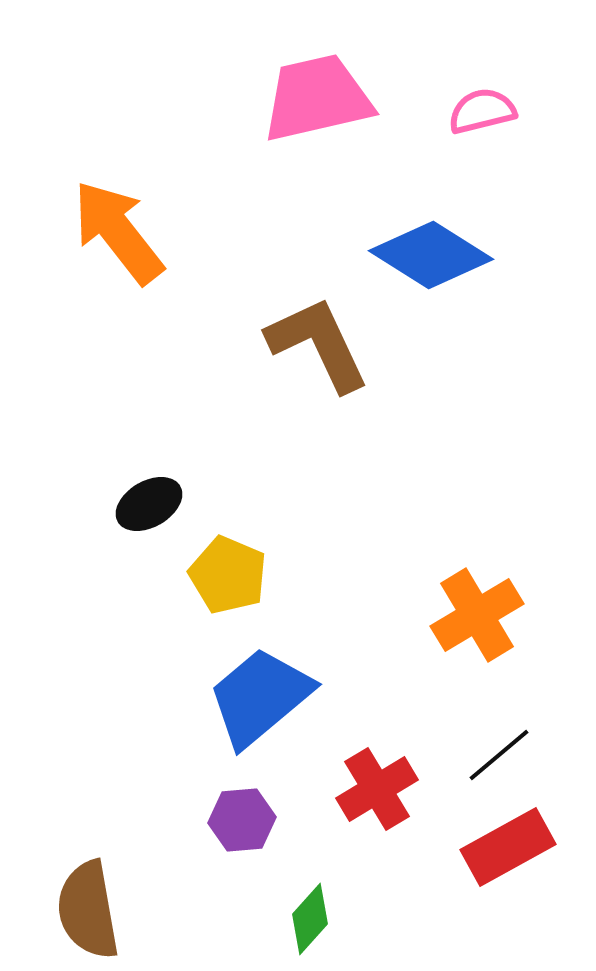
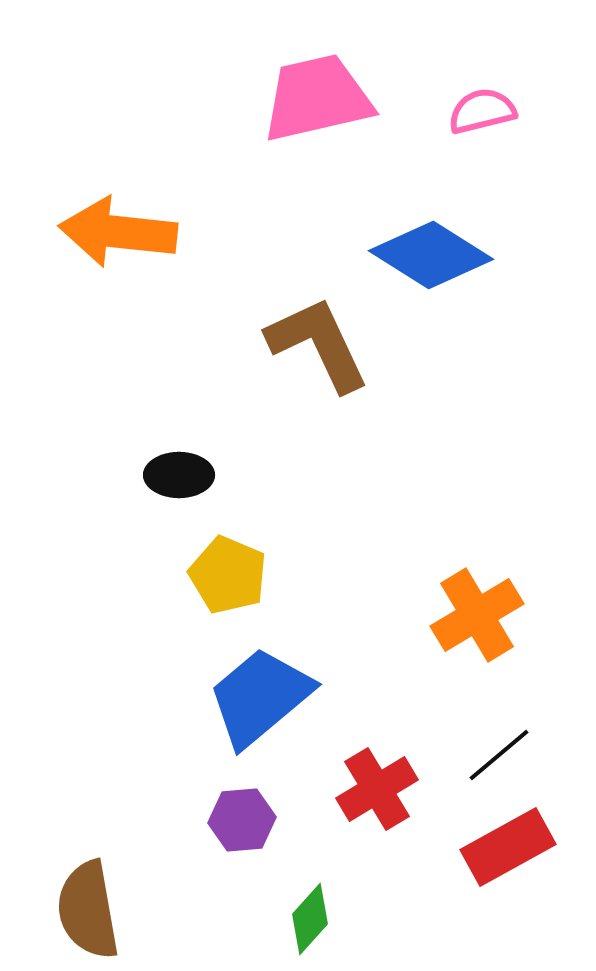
orange arrow: rotated 46 degrees counterclockwise
black ellipse: moved 30 px right, 29 px up; rotated 30 degrees clockwise
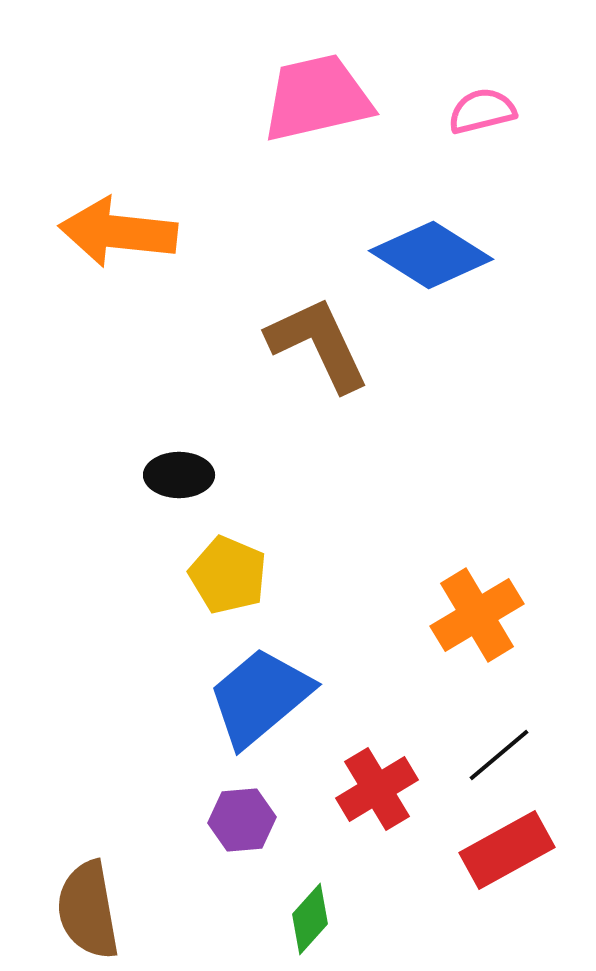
red rectangle: moved 1 px left, 3 px down
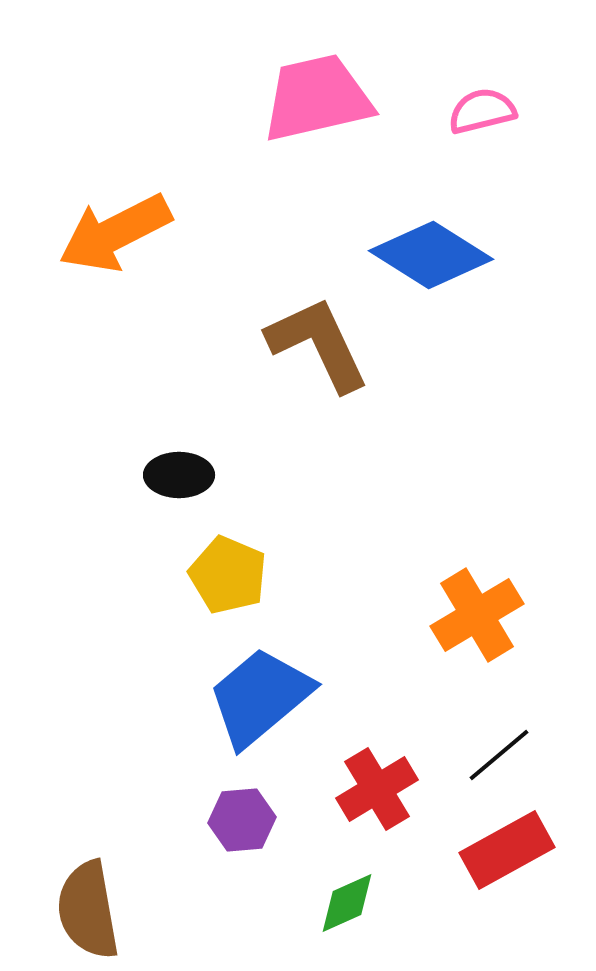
orange arrow: moved 3 px left, 1 px down; rotated 33 degrees counterclockwise
green diamond: moved 37 px right, 16 px up; rotated 24 degrees clockwise
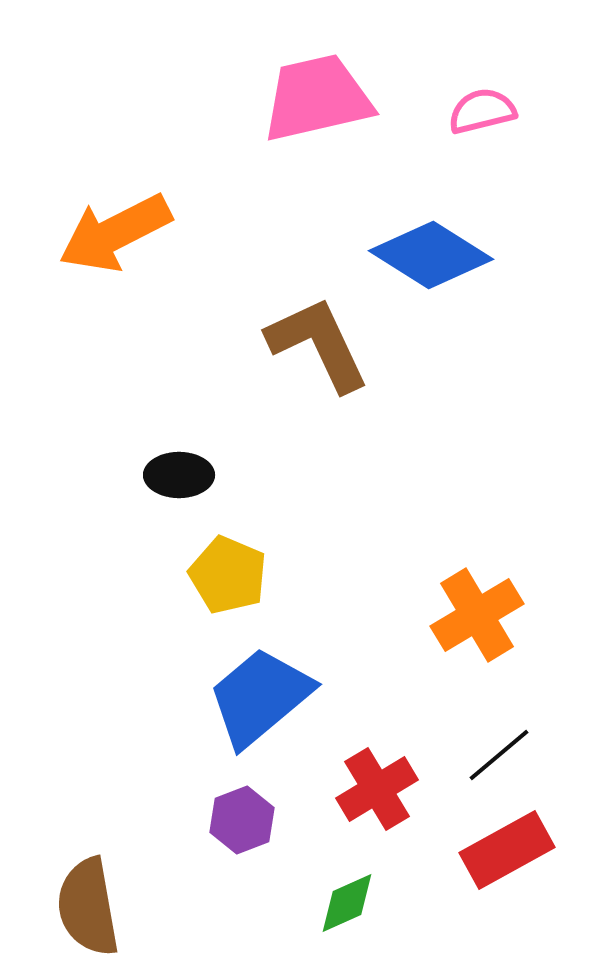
purple hexagon: rotated 16 degrees counterclockwise
brown semicircle: moved 3 px up
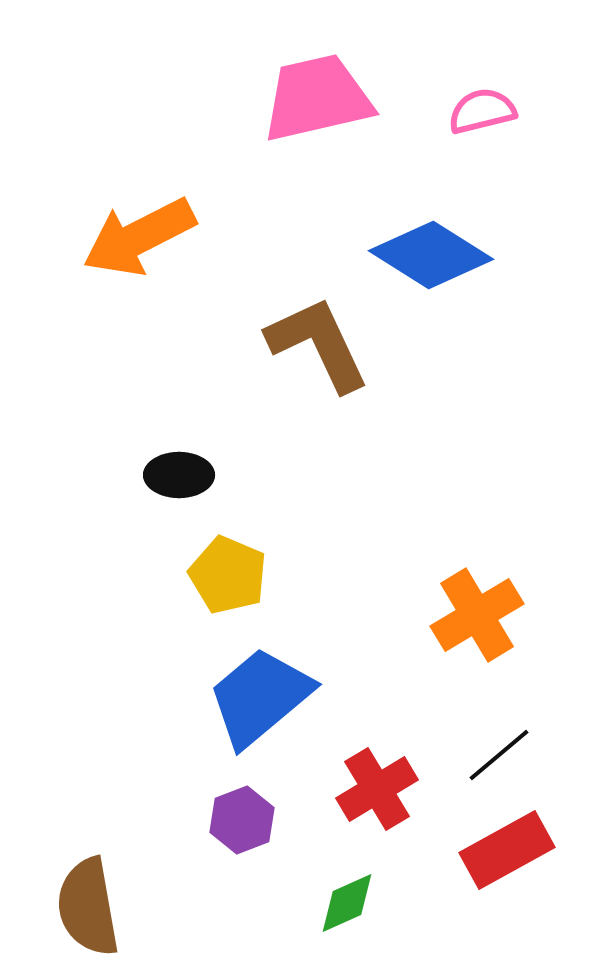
orange arrow: moved 24 px right, 4 px down
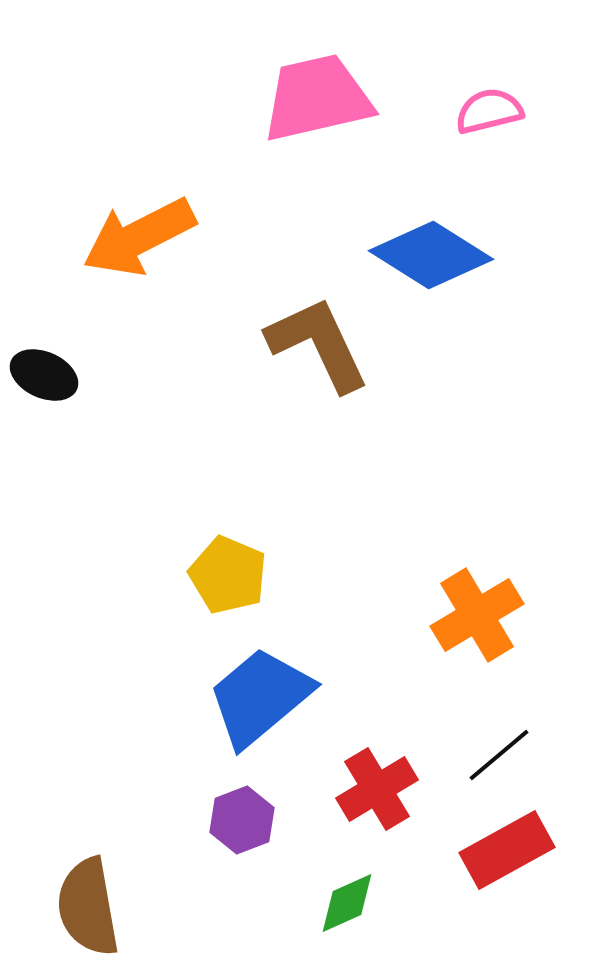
pink semicircle: moved 7 px right
black ellipse: moved 135 px left, 100 px up; rotated 24 degrees clockwise
